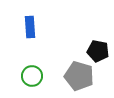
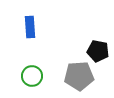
gray pentagon: rotated 20 degrees counterclockwise
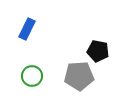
blue rectangle: moved 3 px left, 2 px down; rotated 30 degrees clockwise
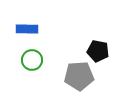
blue rectangle: rotated 65 degrees clockwise
green circle: moved 16 px up
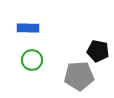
blue rectangle: moved 1 px right, 1 px up
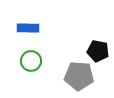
green circle: moved 1 px left, 1 px down
gray pentagon: rotated 8 degrees clockwise
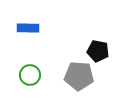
green circle: moved 1 px left, 14 px down
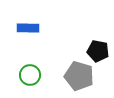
gray pentagon: rotated 12 degrees clockwise
